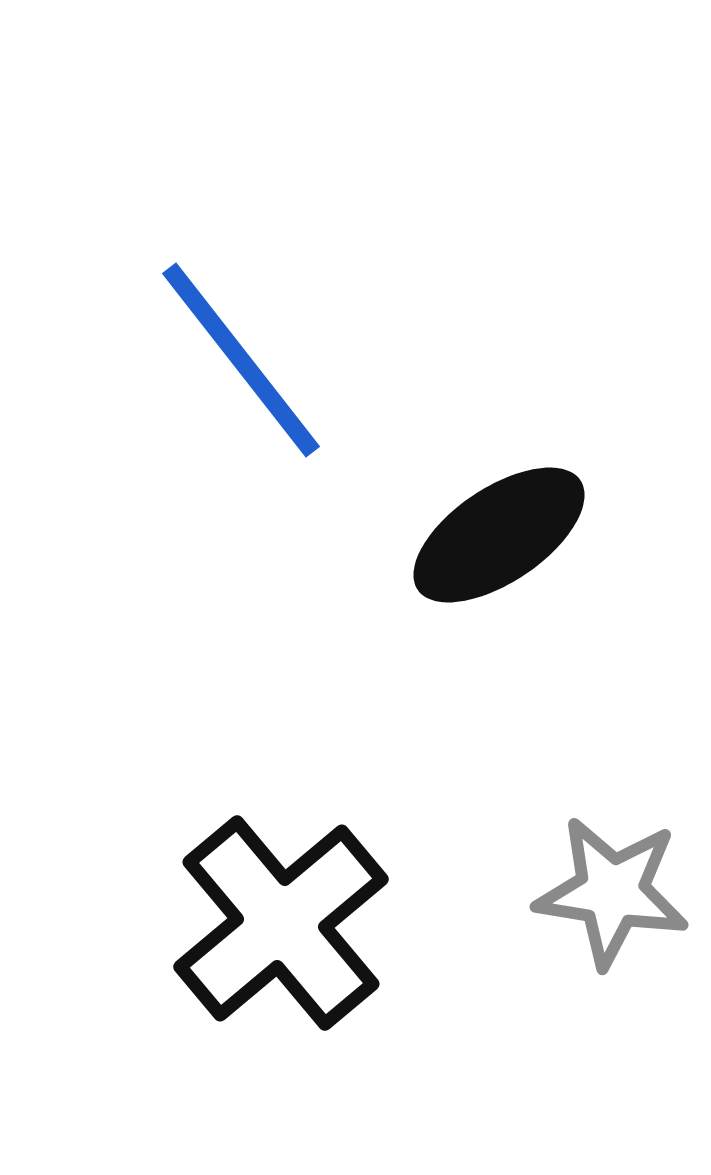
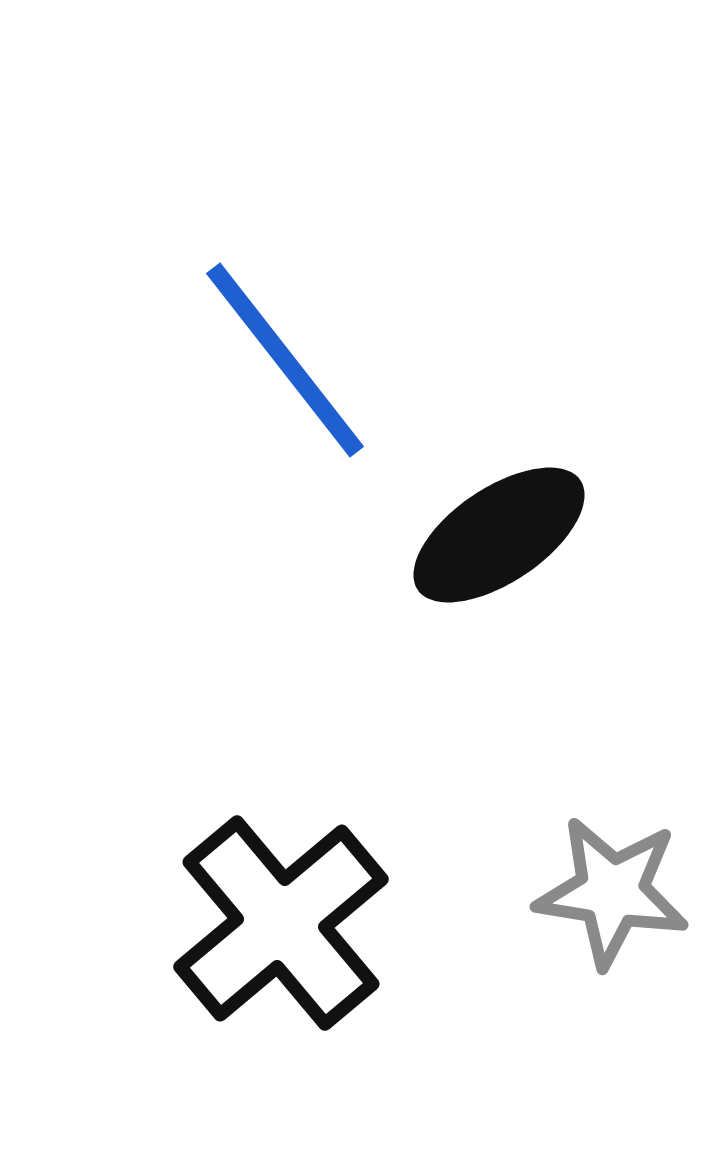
blue line: moved 44 px right
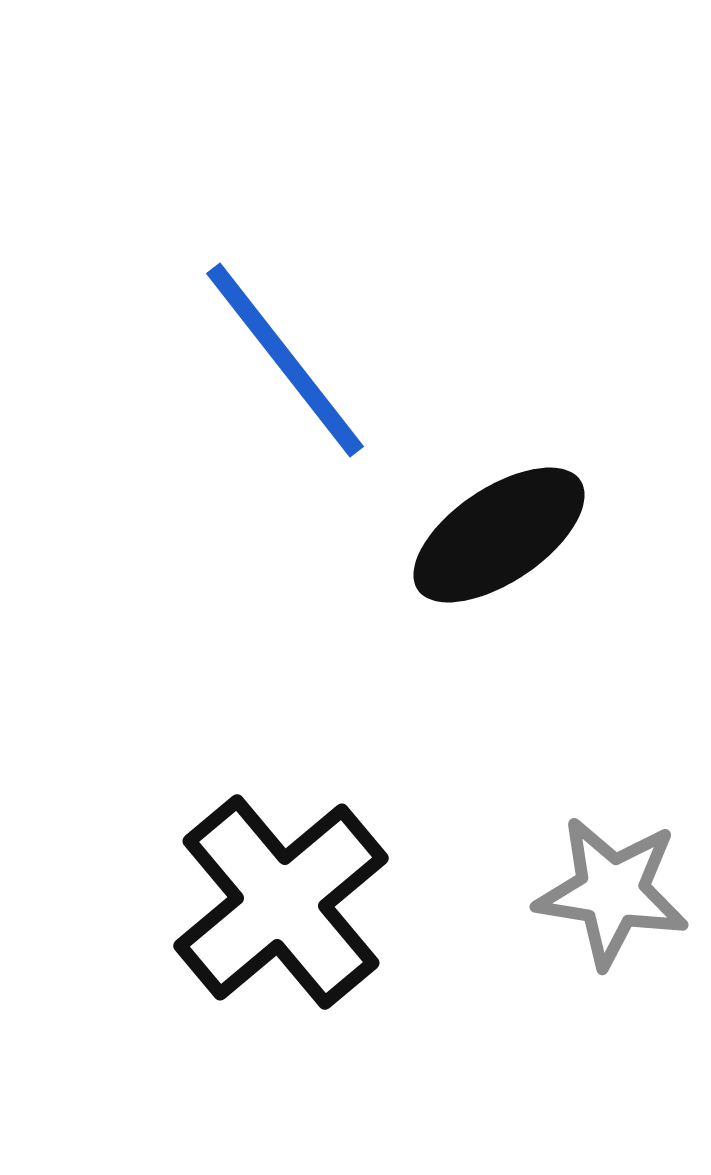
black cross: moved 21 px up
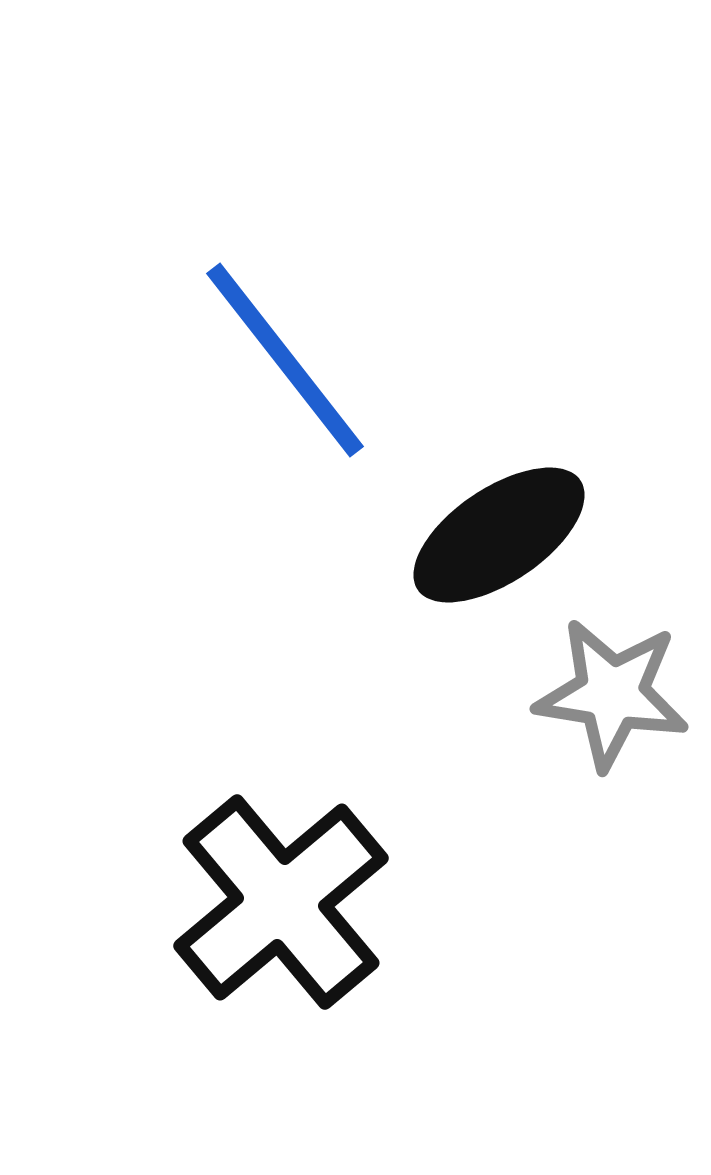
gray star: moved 198 px up
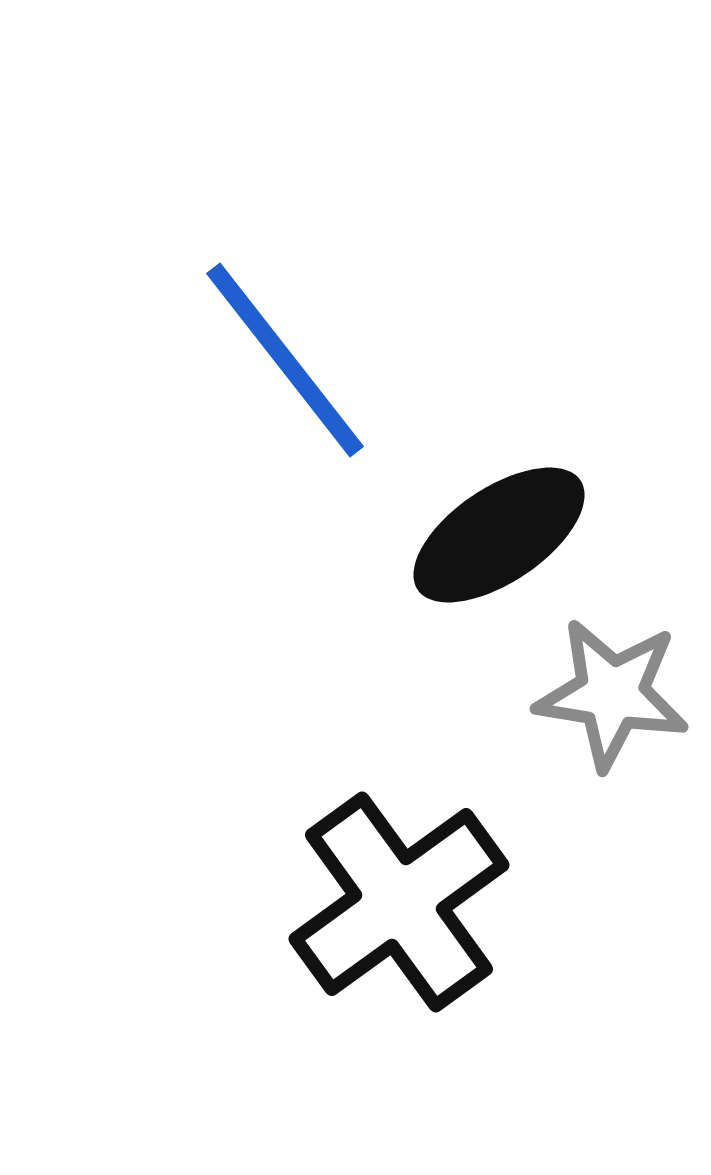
black cross: moved 118 px right; rotated 4 degrees clockwise
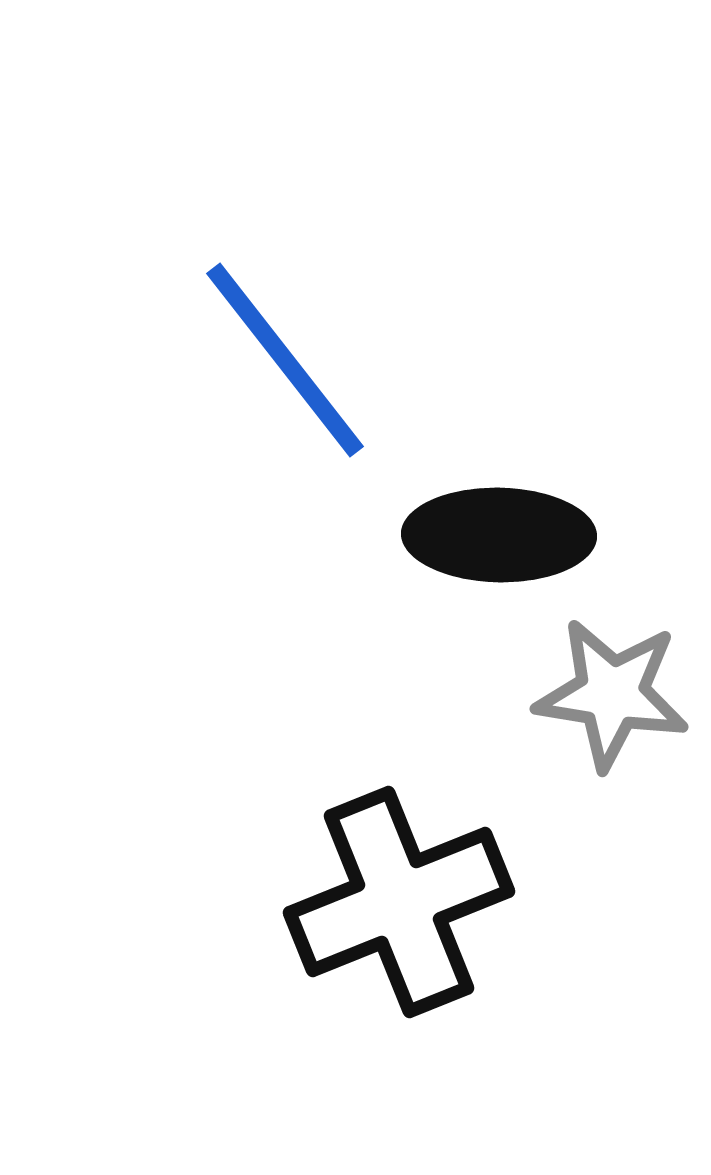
black ellipse: rotated 35 degrees clockwise
black cross: rotated 14 degrees clockwise
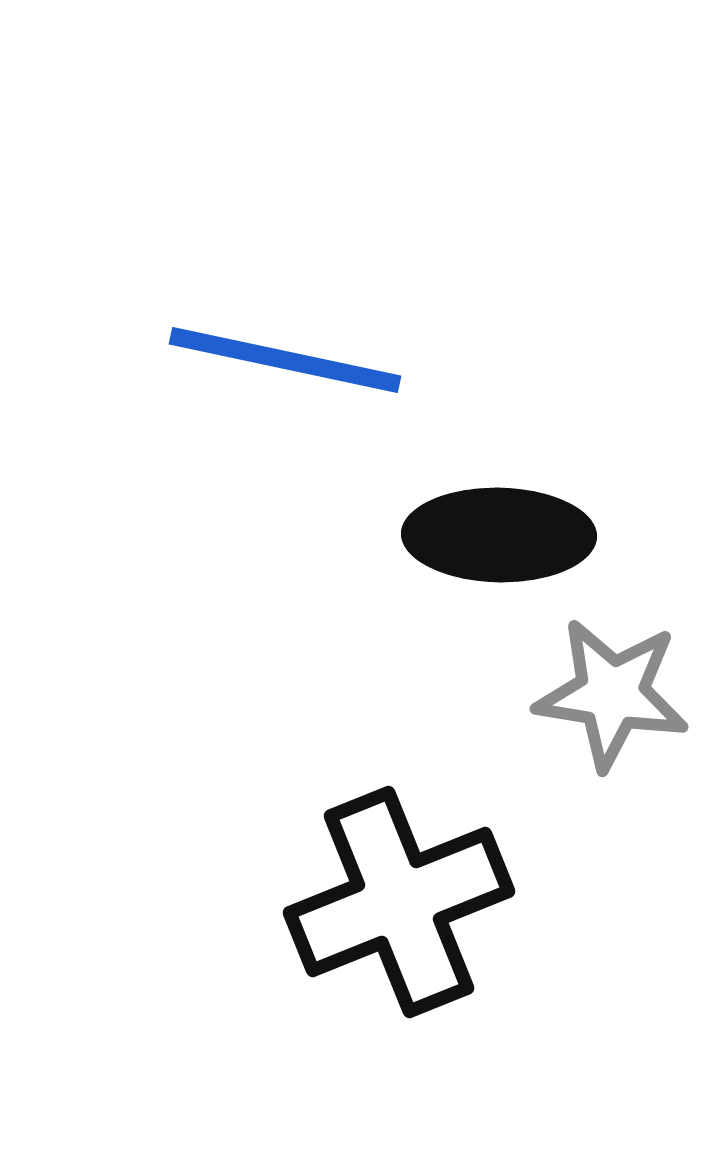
blue line: rotated 40 degrees counterclockwise
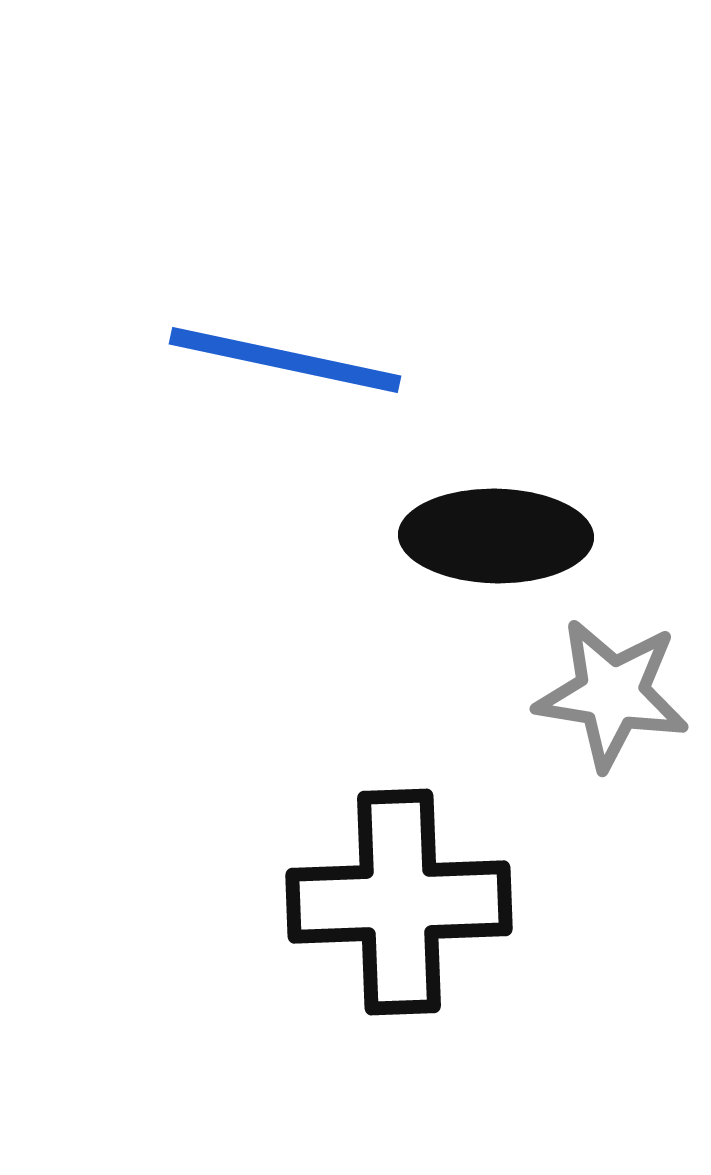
black ellipse: moved 3 px left, 1 px down
black cross: rotated 20 degrees clockwise
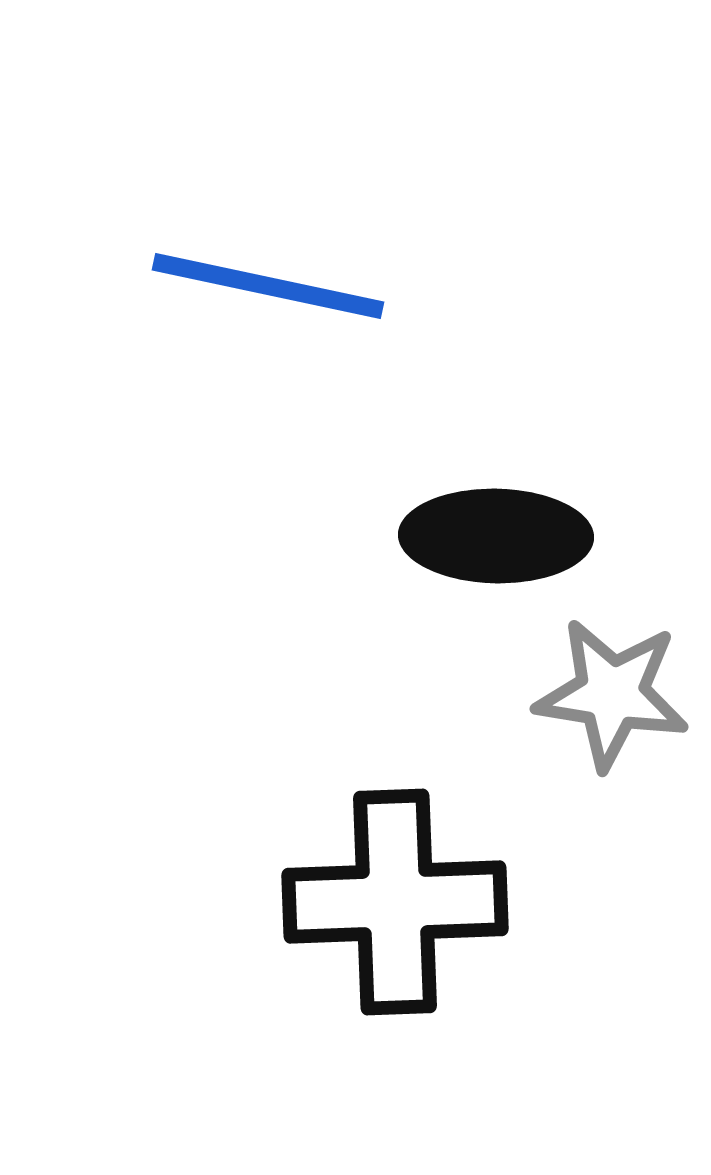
blue line: moved 17 px left, 74 px up
black cross: moved 4 px left
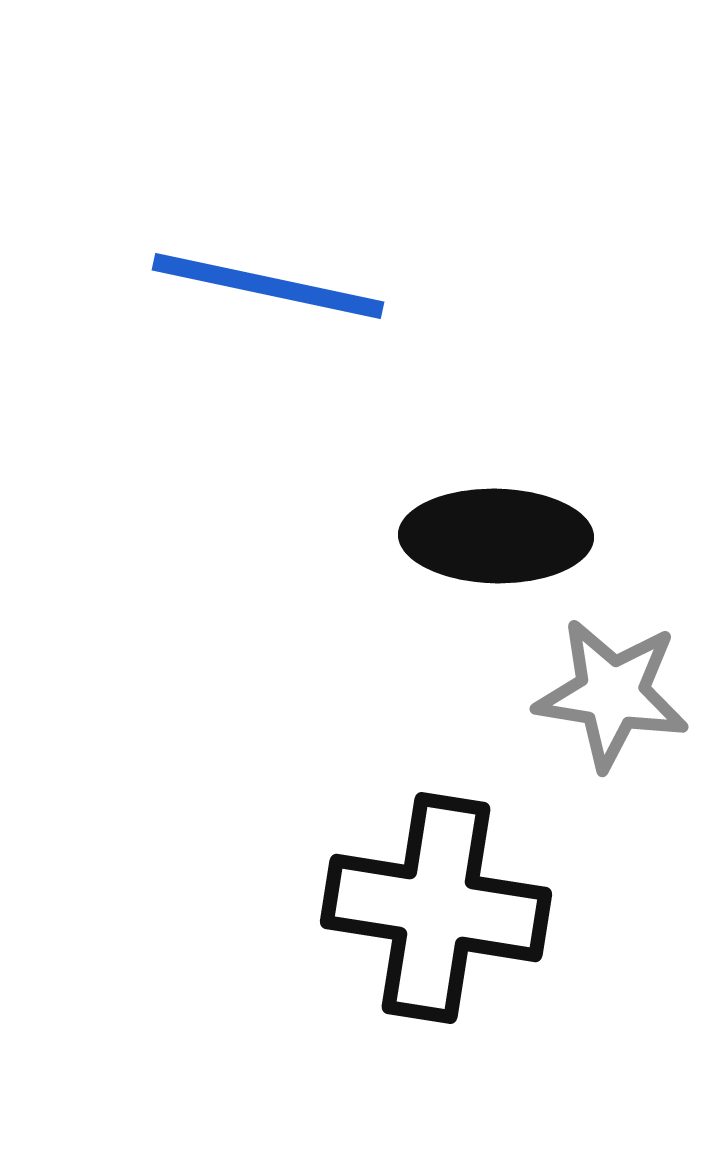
black cross: moved 41 px right, 6 px down; rotated 11 degrees clockwise
